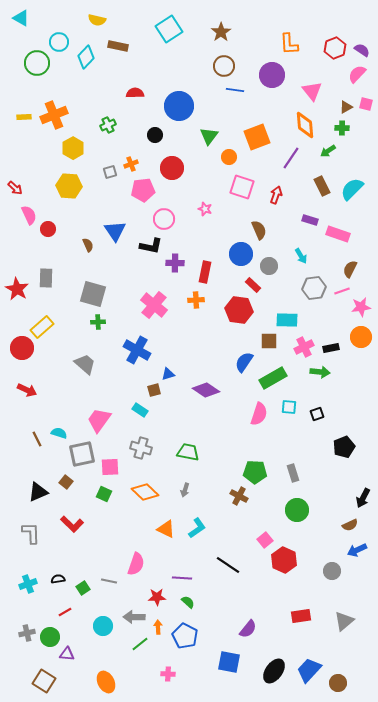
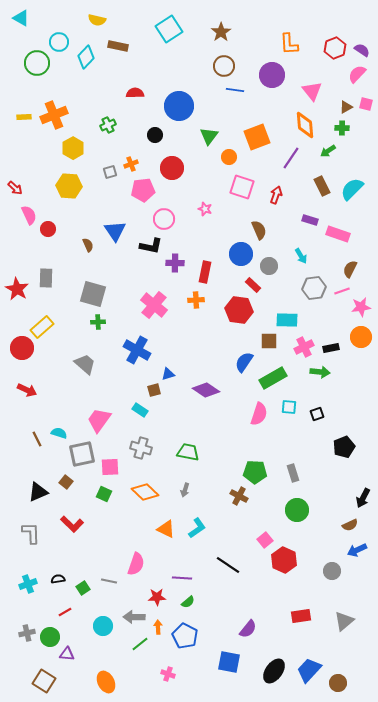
green semicircle at (188, 602): rotated 96 degrees clockwise
pink cross at (168, 674): rotated 16 degrees clockwise
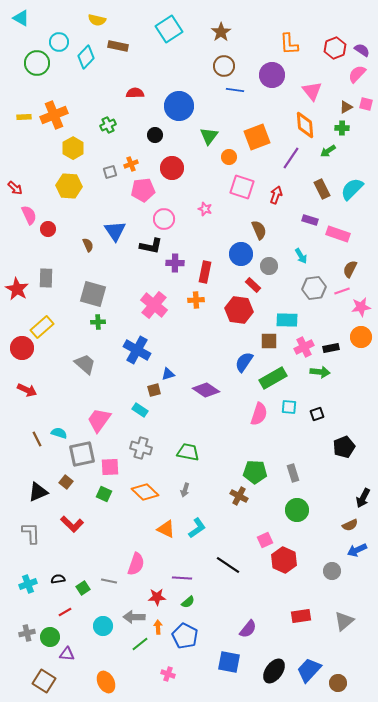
brown rectangle at (322, 186): moved 3 px down
pink square at (265, 540): rotated 14 degrees clockwise
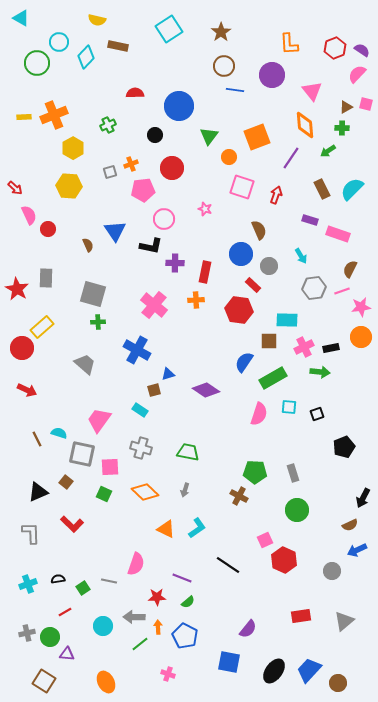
gray square at (82, 454): rotated 24 degrees clockwise
purple line at (182, 578): rotated 18 degrees clockwise
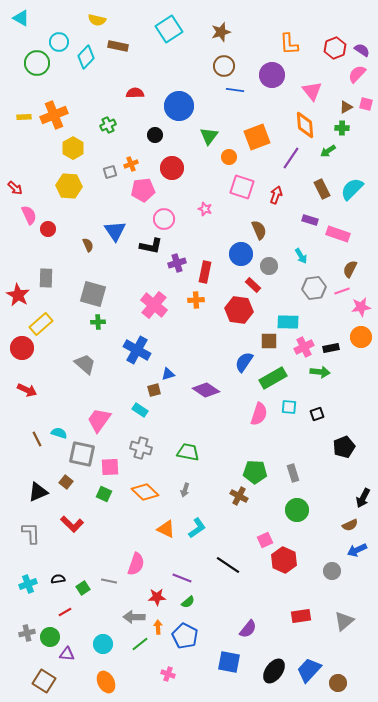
brown star at (221, 32): rotated 18 degrees clockwise
purple cross at (175, 263): moved 2 px right; rotated 18 degrees counterclockwise
red star at (17, 289): moved 1 px right, 6 px down
cyan rectangle at (287, 320): moved 1 px right, 2 px down
yellow rectangle at (42, 327): moved 1 px left, 3 px up
cyan circle at (103, 626): moved 18 px down
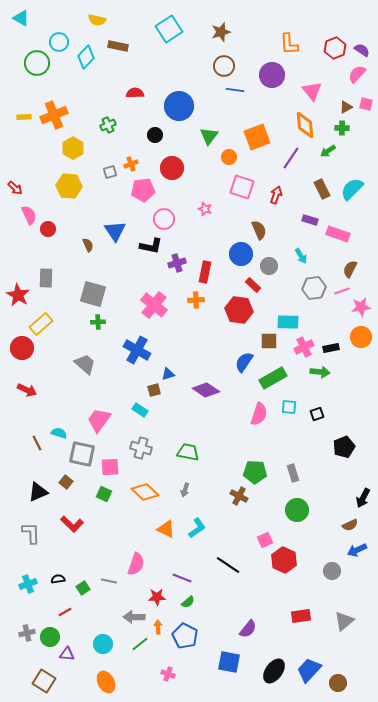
brown line at (37, 439): moved 4 px down
